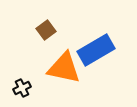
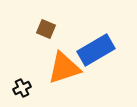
brown square: moved 1 px up; rotated 30 degrees counterclockwise
orange triangle: rotated 30 degrees counterclockwise
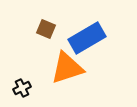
blue rectangle: moved 9 px left, 12 px up
orange triangle: moved 3 px right
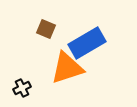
blue rectangle: moved 5 px down
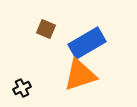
orange triangle: moved 13 px right, 7 px down
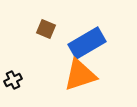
black cross: moved 9 px left, 8 px up
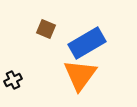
orange triangle: rotated 36 degrees counterclockwise
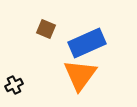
blue rectangle: rotated 6 degrees clockwise
black cross: moved 1 px right, 5 px down
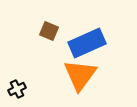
brown square: moved 3 px right, 2 px down
black cross: moved 3 px right, 4 px down
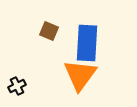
blue rectangle: rotated 63 degrees counterclockwise
black cross: moved 3 px up
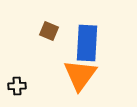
black cross: rotated 24 degrees clockwise
